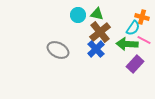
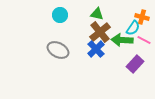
cyan circle: moved 18 px left
green arrow: moved 5 px left, 4 px up
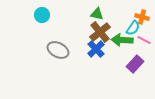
cyan circle: moved 18 px left
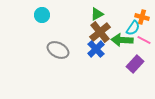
green triangle: rotated 40 degrees counterclockwise
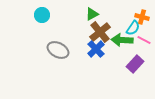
green triangle: moved 5 px left
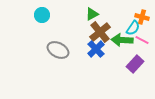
pink line: moved 2 px left
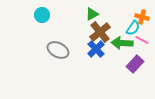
green arrow: moved 3 px down
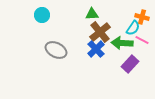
green triangle: rotated 24 degrees clockwise
gray ellipse: moved 2 px left
purple rectangle: moved 5 px left
